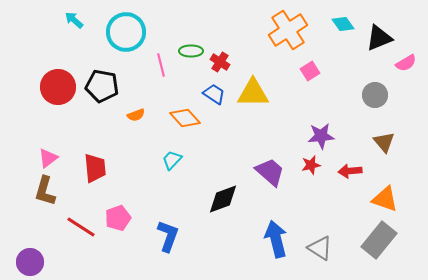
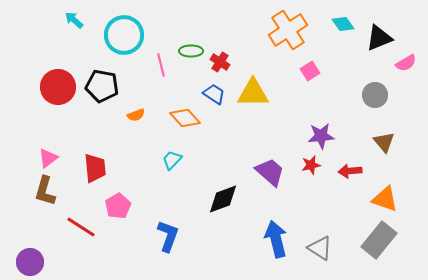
cyan circle: moved 2 px left, 3 px down
pink pentagon: moved 12 px up; rotated 10 degrees counterclockwise
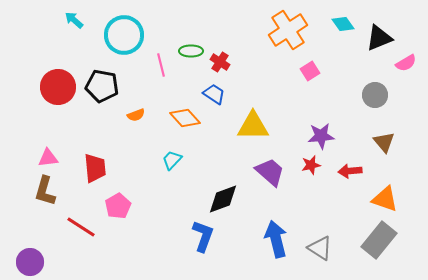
yellow triangle: moved 33 px down
pink triangle: rotated 30 degrees clockwise
blue L-shape: moved 35 px right
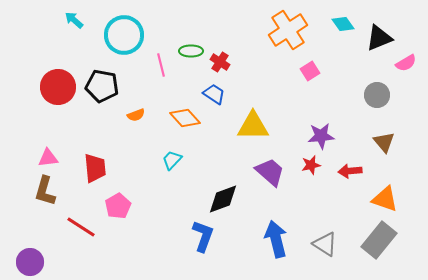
gray circle: moved 2 px right
gray triangle: moved 5 px right, 4 px up
